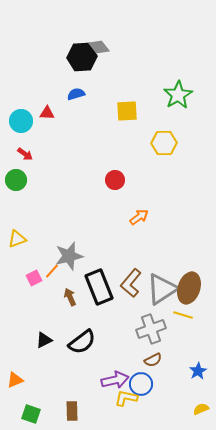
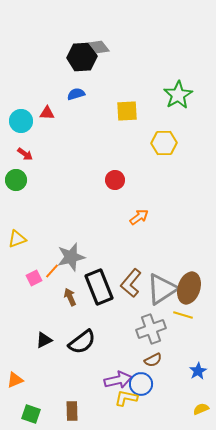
gray star: moved 2 px right, 1 px down
purple arrow: moved 3 px right
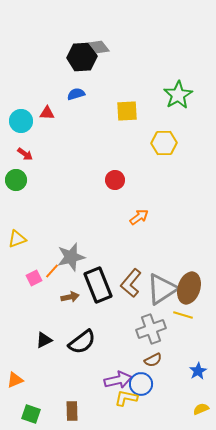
black rectangle: moved 1 px left, 2 px up
brown arrow: rotated 102 degrees clockwise
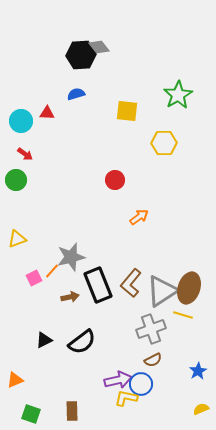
black hexagon: moved 1 px left, 2 px up
yellow square: rotated 10 degrees clockwise
gray triangle: moved 2 px down
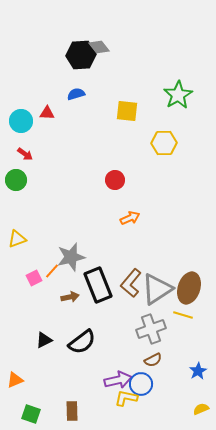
orange arrow: moved 9 px left, 1 px down; rotated 12 degrees clockwise
gray triangle: moved 5 px left, 2 px up
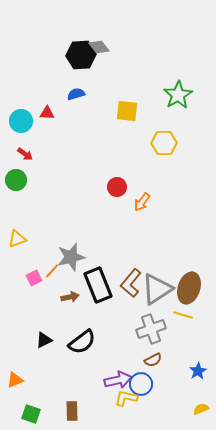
red circle: moved 2 px right, 7 px down
orange arrow: moved 12 px right, 16 px up; rotated 150 degrees clockwise
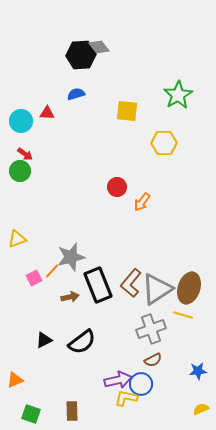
green circle: moved 4 px right, 9 px up
blue star: rotated 24 degrees clockwise
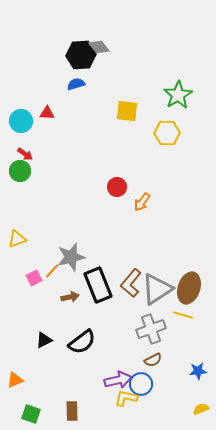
blue semicircle: moved 10 px up
yellow hexagon: moved 3 px right, 10 px up
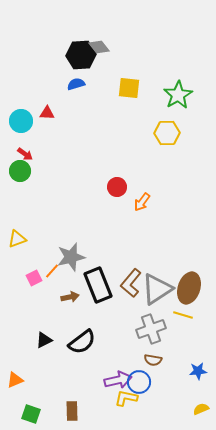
yellow square: moved 2 px right, 23 px up
brown semicircle: rotated 36 degrees clockwise
blue circle: moved 2 px left, 2 px up
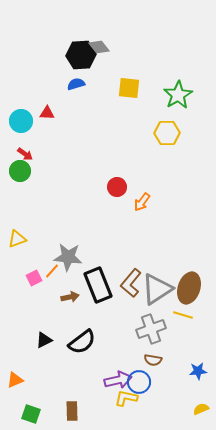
gray star: moved 3 px left; rotated 20 degrees clockwise
